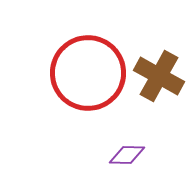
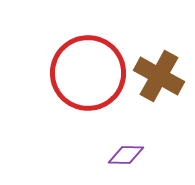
purple diamond: moved 1 px left
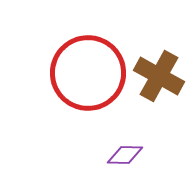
purple diamond: moved 1 px left
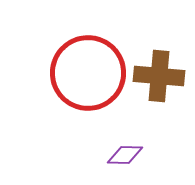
brown cross: rotated 24 degrees counterclockwise
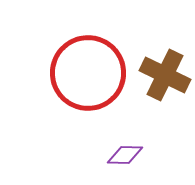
brown cross: moved 6 px right, 1 px up; rotated 21 degrees clockwise
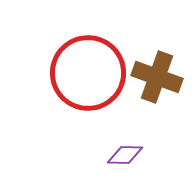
brown cross: moved 8 px left, 2 px down; rotated 6 degrees counterclockwise
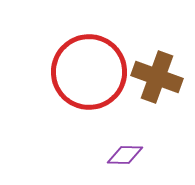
red circle: moved 1 px right, 1 px up
